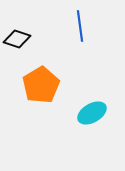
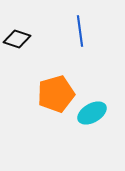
blue line: moved 5 px down
orange pentagon: moved 15 px right, 9 px down; rotated 15 degrees clockwise
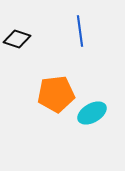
orange pentagon: rotated 9 degrees clockwise
